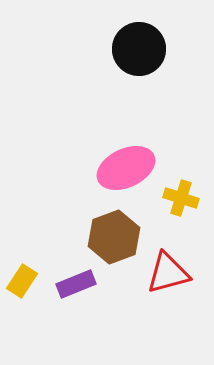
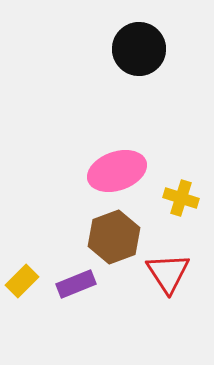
pink ellipse: moved 9 px left, 3 px down; rotated 6 degrees clockwise
red triangle: rotated 48 degrees counterclockwise
yellow rectangle: rotated 12 degrees clockwise
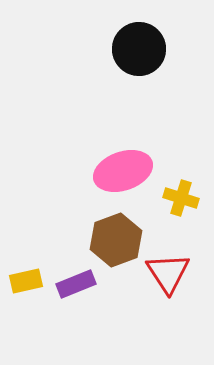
pink ellipse: moved 6 px right
brown hexagon: moved 2 px right, 3 px down
yellow rectangle: moved 4 px right; rotated 32 degrees clockwise
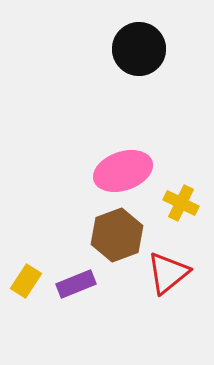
yellow cross: moved 5 px down; rotated 8 degrees clockwise
brown hexagon: moved 1 px right, 5 px up
red triangle: rotated 24 degrees clockwise
yellow rectangle: rotated 44 degrees counterclockwise
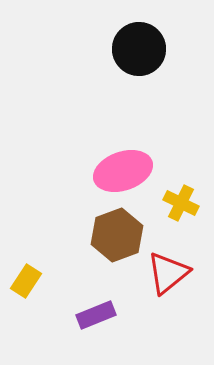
purple rectangle: moved 20 px right, 31 px down
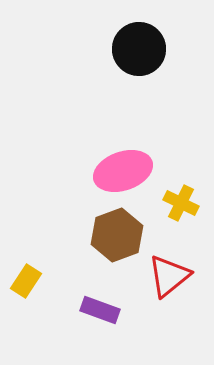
red triangle: moved 1 px right, 3 px down
purple rectangle: moved 4 px right, 5 px up; rotated 42 degrees clockwise
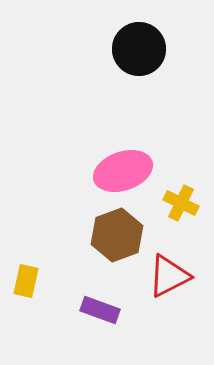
red triangle: rotated 12 degrees clockwise
yellow rectangle: rotated 20 degrees counterclockwise
